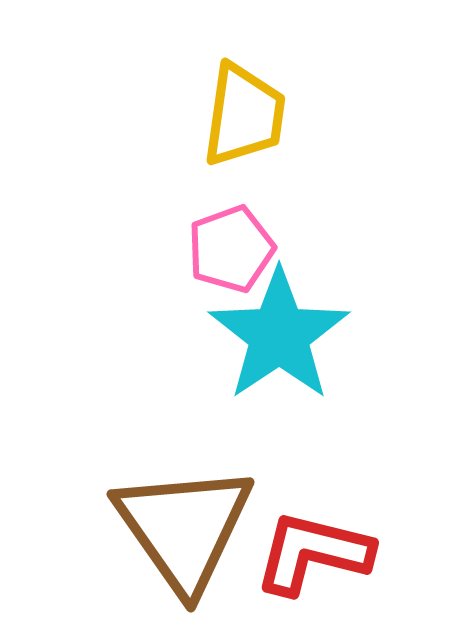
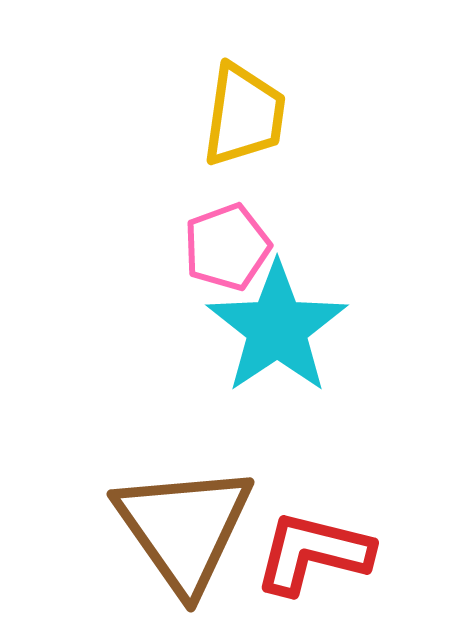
pink pentagon: moved 4 px left, 2 px up
cyan star: moved 2 px left, 7 px up
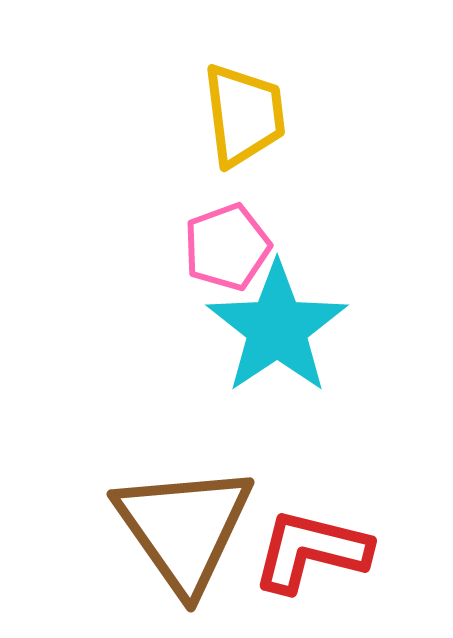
yellow trapezoid: rotated 15 degrees counterclockwise
red L-shape: moved 2 px left, 2 px up
